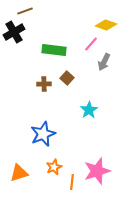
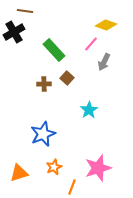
brown line: rotated 28 degrees clockwise
green rectangle: rotated 40 degrees clockwise
pink star: moved 1 px right, 3 px up
orange line: moved 5 px down; rotated 14 degrees clockwise
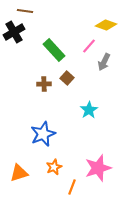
pink line: moved 2 px left, 2 px down
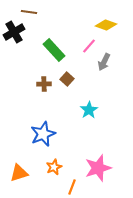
brown line: moved 4 px right, 1 px down
brown square: moved 1 px down
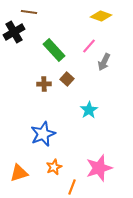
yellow diamond: moved 5 px left, 9 px up
pink star: moved 1 px right
